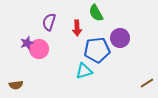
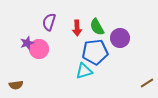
green semicircle: moved 1 px right, 14 px down
blue pentagon: moved 2 px left, 2 px down
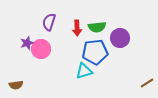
green semicircle: rotated 66 degrees counterclockwise
pink circle: moved 2 px right
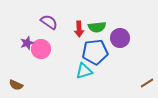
purple semicircle: rotated 108 degrees clockwise
red arrow: moved 2 px right, 1 px down
brown semicircle: rotated 32 degrees clockwise
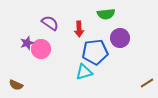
purple semicircle: moved 1 px right, 1 px down
green semicircle: moved 9 px right, 13 px up
cyan triangle: moved 1 px down
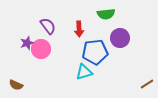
purple semicircle: moved 2 px left, 3 px down; rotated 18 degrees clockwise
brown line: moved 1 px down
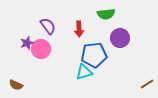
blue pentagon: moved 1 px left, 3 px down
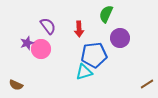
green semicircle: rotated 120 degrees clockwise
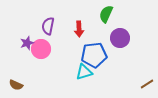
purple semicircle: rotated 132 degrees counterclockwise
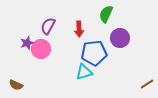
purple semicircle: rotated 18 degrees clockwise
blue pentagon: moved 2 px up
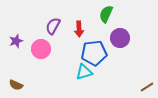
purple semicircle: moved 5 px right
purple star: moved 11 px left, 2 px up
brown line: moved 3 px down
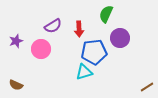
purple semicircle: rotated 150 degrees counterclockwise
blue pentagon: moved 1 px up
